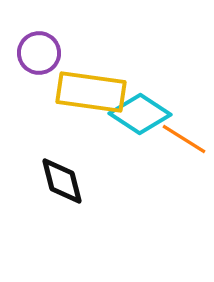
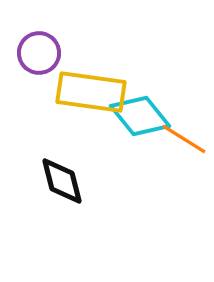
cyan diamond: moved 2 px down; rotated 18 degrees clockwise
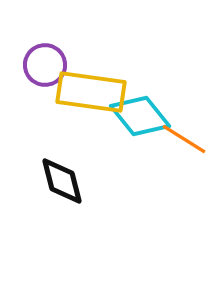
purple circle: moved 6 px right, 12 px down
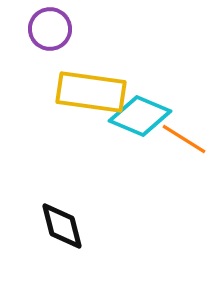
purple circle: moved 5 px right, 36 px up
cyan diamond: rotated 28 degrees counterclockwise
black diamond: moved 45 px down
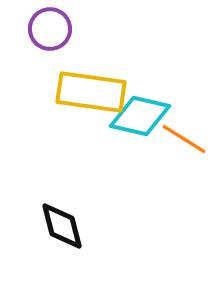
cyan diamond: rotated 10 degrees counterclockwise
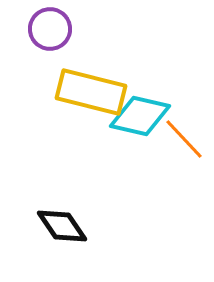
yellow rectangle: rotated 6 degrees clockwise
orange line: rotated 15 degrees clockwise
black diamond: rotated 20 degrees counterclockwise
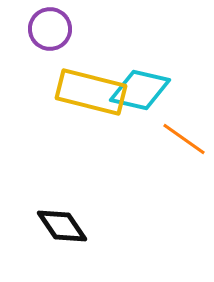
cyan diamond: moved 26 px up
orange line: rotated 12 degrees counterclockwise
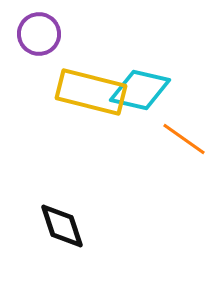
purple circle: moved 11 px left, 5 px down
black diamond: rotated 16 degrees clockwise
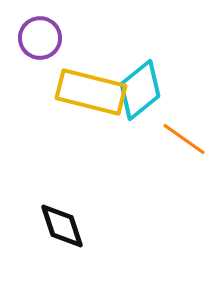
purple circle: moved 1 px right, 4 px down
cyan diamond: rotated 52 degrees counterclockwise
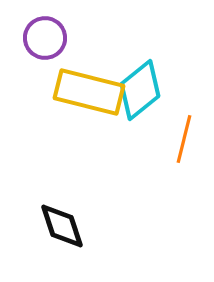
purple circle: moved 5 px right
yellow rectangle: moved 2 px left
orange line: rotated 69 degrees clockwise
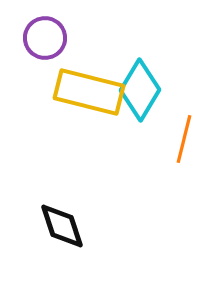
cyan diamond: rotated 20 degrees counterclockwise
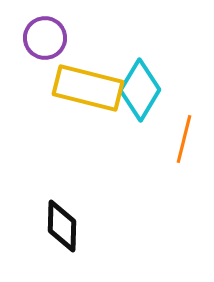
yellow rectangle: moved 1 px left, 4 px up
black diamond: rotated 20 degrees clockwise
